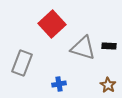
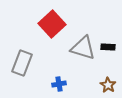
black rectangle: moved 1 px left, 1 px down
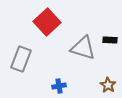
red square: moved 5 px left, 2 px up
black rectangle: moved 2 px right, 7 px up
gray rectangle: moved 1 px left, 4 px up
blue cross: moved 2 px down
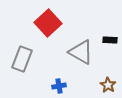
red square: moved 1 px right, 1 px down
gray triangle: moved 2 px left, 4 px down; rotated 12 degrees clockwise
gray rectangle: moved 1 px right
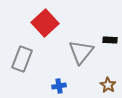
red square: moved 3 px left
gray triangle: rotated 40 degrees clockwise
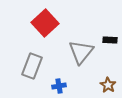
gray rectangle: moved 10 px right, 7 px down
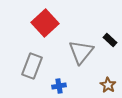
black rectangle: rotated 40 degrees clockwise
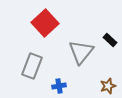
brown star: moved 1 px down; rotated 21 degrees clockwise
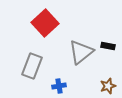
black rectangle: moved 2 px left, 6 px down; rotated 32 degrees counterclockwise
gray triangle: rotated 12 degrees clockwise
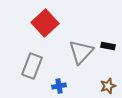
gray triangle: rotated 8 degrees counterclockwise
